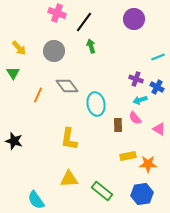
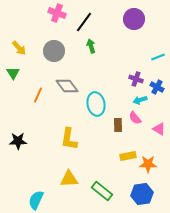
black star: moved 4 px right; rotated 18 degrees counterclockwise
cyan semicircle: rotated 60 degrees clockwise
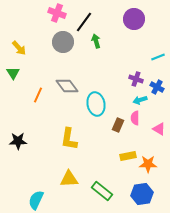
green arrow: moved 5 px right, 5 px up
gray circle: moved 9 px right, 9 px up
pink semicircle: rotated 40 degrees clockwise
brown rectangle: rotated 24 degrees clockwise
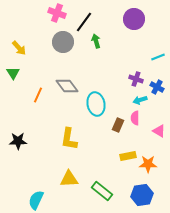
pink triangle: moved 2 px down
blue hexagon: moved 1 px down
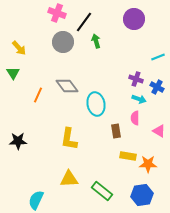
cyan arrow: moved 1 px left, 1 px up; rotated 144 degrees counterclockwise
brown rectangle: moved 2 px left, 6 px down; rotated 32 degrees counterclockwise
yellow rectangle: rotated 21 degrees clockwise
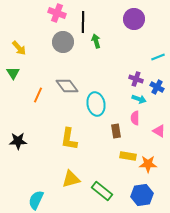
black line: moved 1 px left; rotated 35 degrees counterclockwise
yellow triangle: moved 2 px right; rotated 12 degrees counterclockwise
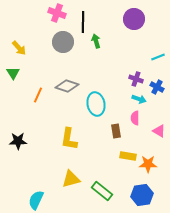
gray diamond: rotated 35 degrees counterclockwise
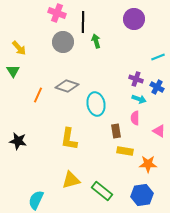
green triangle: moved 2 px up
black star: rotated 12 degrees clockwise
yellow rectangle: moved 3 px left, 5 px up
yellow triangle: moved 1 px down
